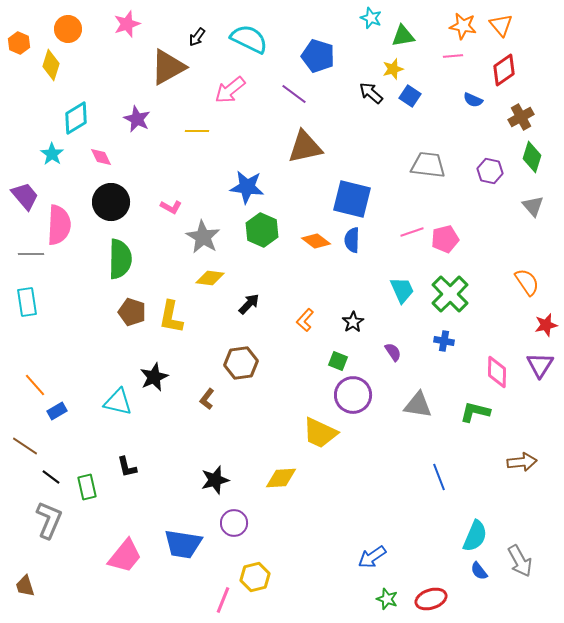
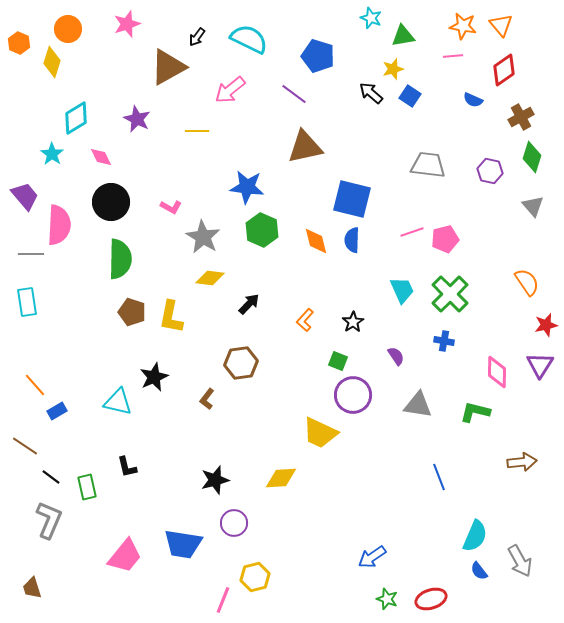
yellow diamond at (51, 65): moved 1 px right, 3 px up
orange diamond at (316, 241): rotated 40 degrees clockwise
purple semicircle at (393, 352): moved 3 px right, 4 px down
brown trapezoid at (25, 586): moved 7 px right, 2 px down
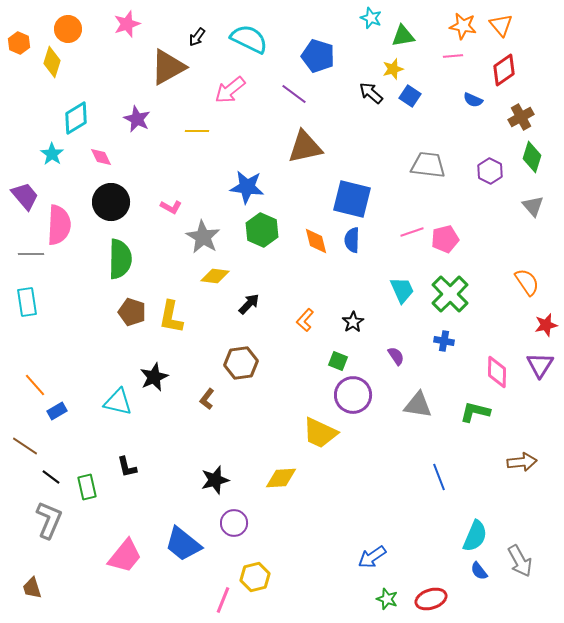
purple hexagon at (490, 171): rotated 15 degrees clockwise
yellow diamond at (210, 278): moved 5 px right, 2 px up
blue trapezoid at (183, 544): rotated 30 degrees clockwise
